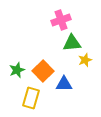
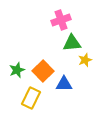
yellow rectangle: rotated 10 degrees clockwise
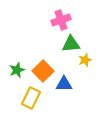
green triangle: moved 1 px left, 1 px down
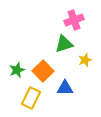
pink cross: moved 13 px right
green triangle: moved 7 px left; rotated 12 degrees counterclockwise
blue triangle: moved 1 px right, 4 px down
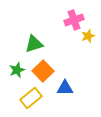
green triangle: moved 30 px left
yellow star: moved 3 px right, 24 px up
yellow rectangle: rotated 25 degrees clockwise
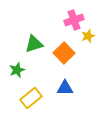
orange square: moved 21 px right, 18 px up
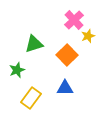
pink cross: rotated 24 degrees counterclockwise
orange square: moved 3 px right, 2 px down
yellow rectangle: rotated 15 degrees counterclockwise
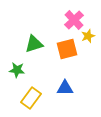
orange square: moved 6 px up; rotated 30 degrees clockwise
green star: rotated 28 degrees clockwise
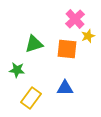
pink cross: moved 1 px right, 1 px up
orange square: rotated 20 degrees clockwise
